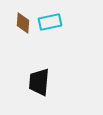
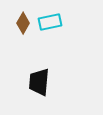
brown diamond: rotated 25 degrees clockwise
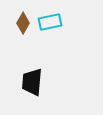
black trapezoid: moved 7 px left
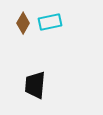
black trapezoid: moved 3 px right, 3 px down
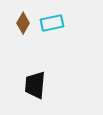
cyan rectangle: moved 2 px right, 1 px down
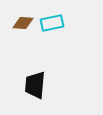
brown diamond: rotated 65 degrees clockwise
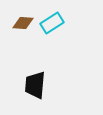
cyan rectangle: rotated 20 degrees counterclockwise
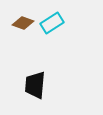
brown diamond: rotated 15 degrees clockwise
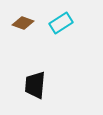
cyan rectangle: moved 9 px right
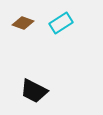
black trapezoid: moved 1 px left, 6 px down; rotated 68 degrees counterclockwise
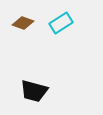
black trapezoid: rotated 12 degrees counterclockwise
